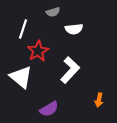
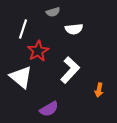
orange arrow: moved 10 px up
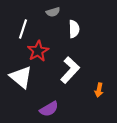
white semicircle: rotated 84 degrees counterclockwise
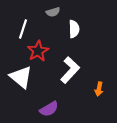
orange arrow: moved 1 px up
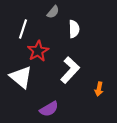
gray semicircle: rotated 32 degrees counterclockwise
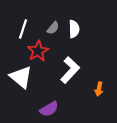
gray semicircle: moved 16 px down
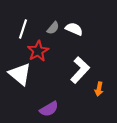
white semicircle: rotated 66 degrees counterclockwise
white L-shape: moved 10 px right
white triangle: moved 1 px left, 3 px up
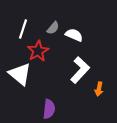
white semicircle: moved 6 px down
purple semicircle: rotated 54 degrees counterclockwise
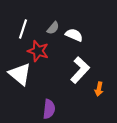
red star: rotated 25 degrees counterclockwise
